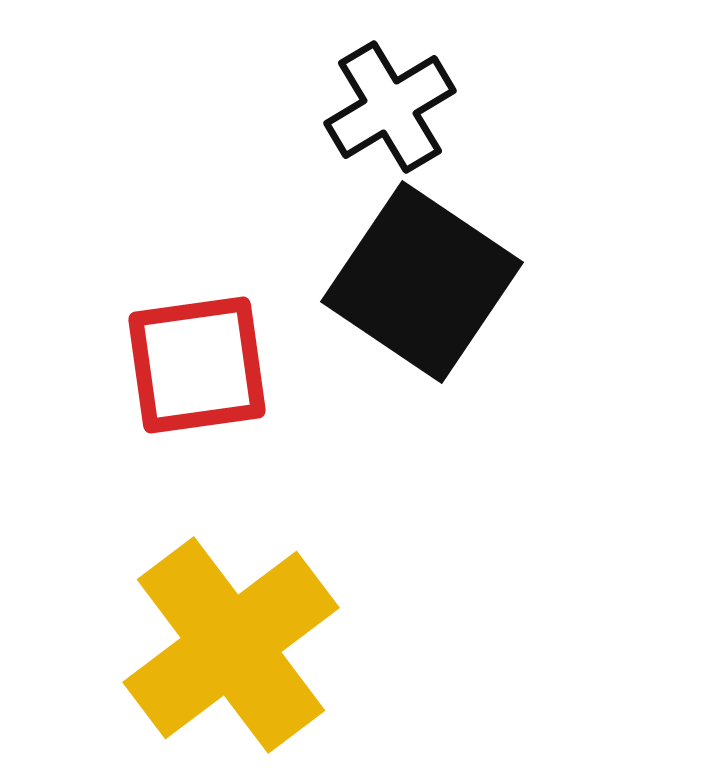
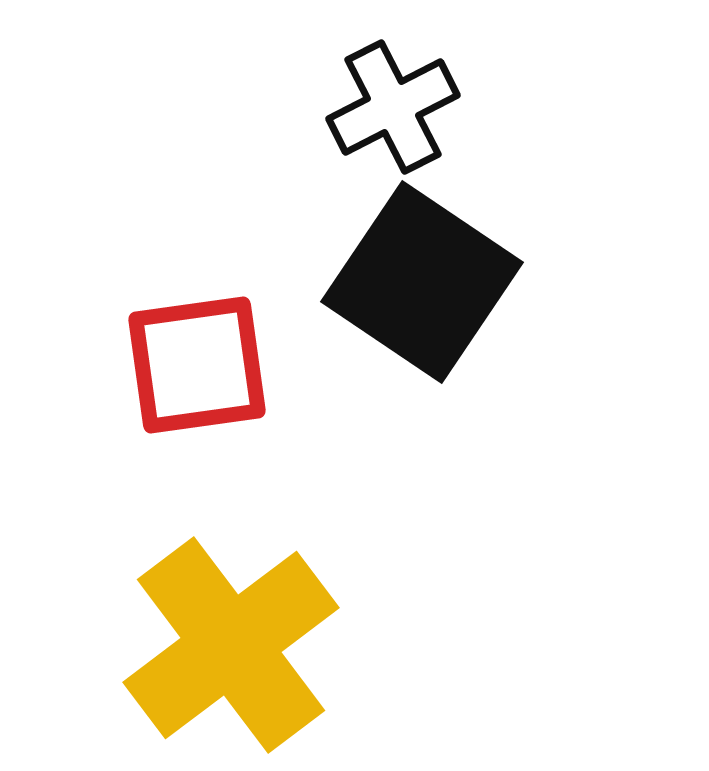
black cross: moved 3 px right; rotated 4 degrees clockwise
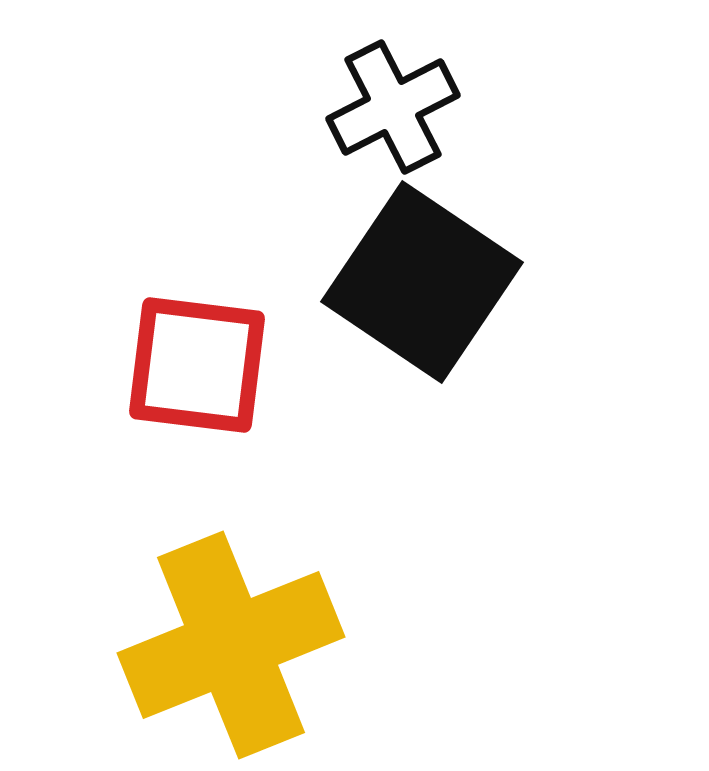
red square: rotated 15 degrees clockwise
yellow cross: rotated 15 degrees clockwise
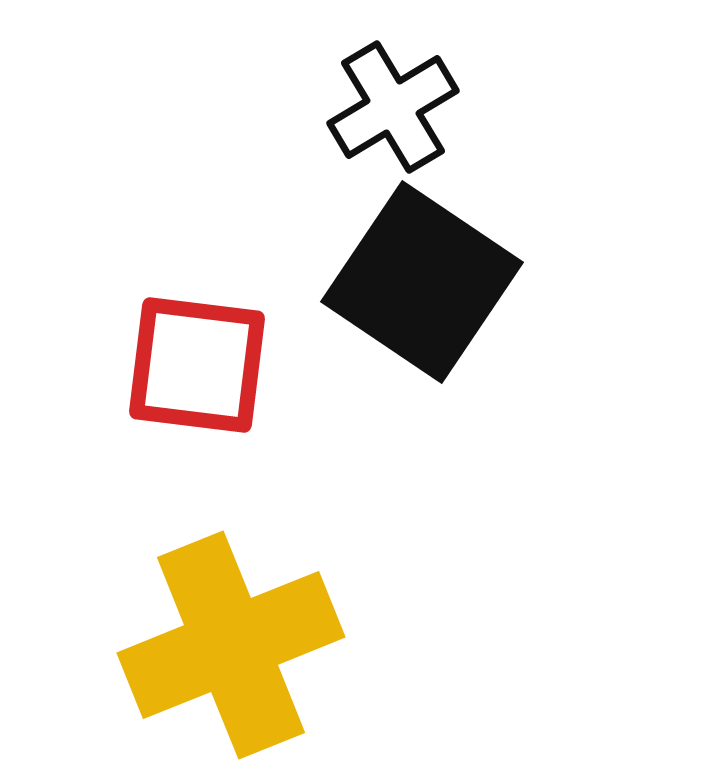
black cross: rotated 4 degrees counterclockwise
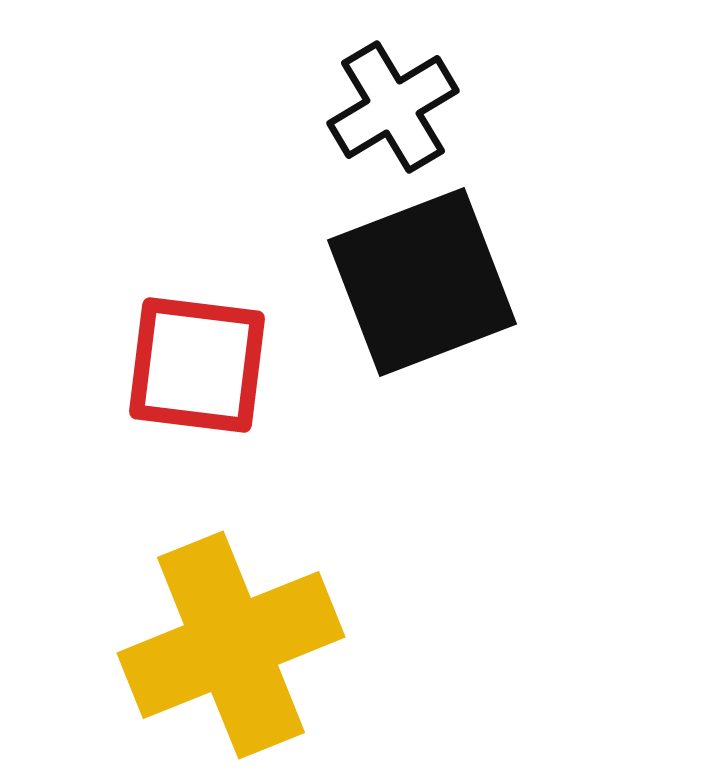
black square: rotated 35 degrees clockwise
